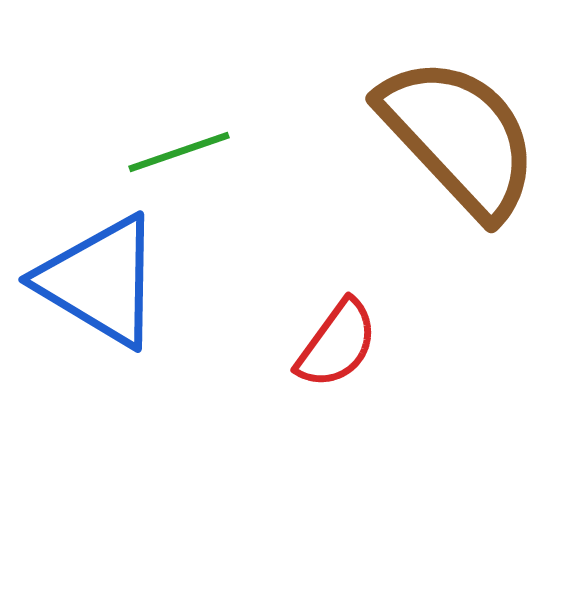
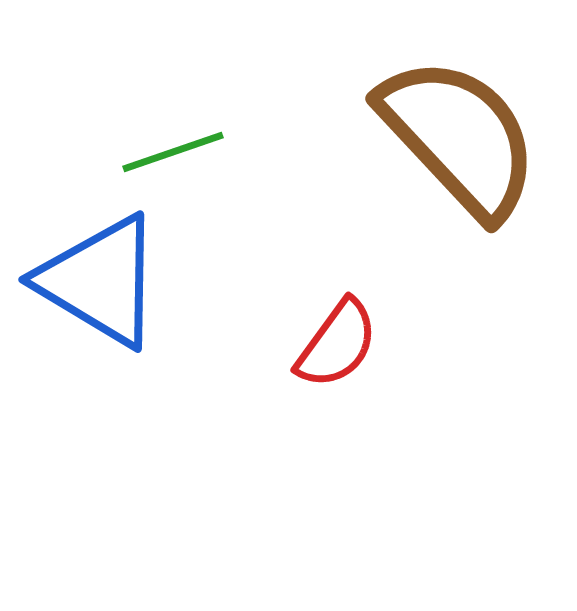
green line: moved 6 px left
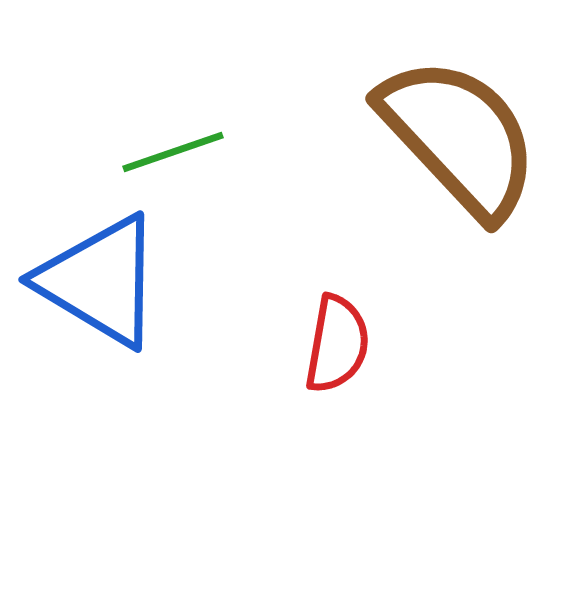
red semicircle: rotated 26 degrees counterclockwise
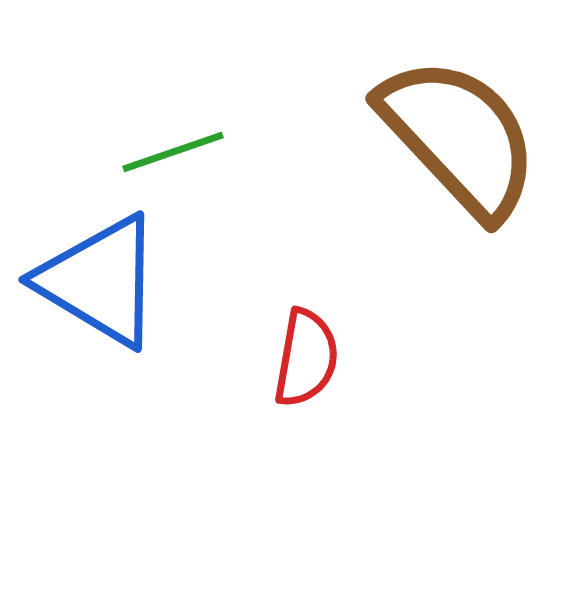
red semicircle: moved 31 px left, 14 px down
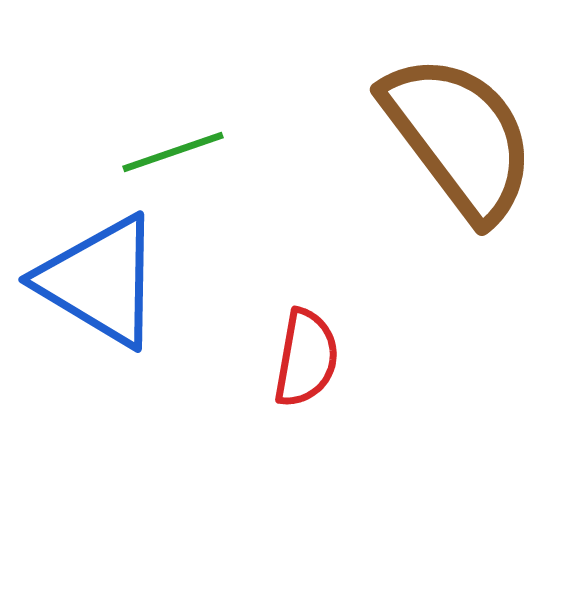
brown semicircle: rotated 6 degrees clockwise
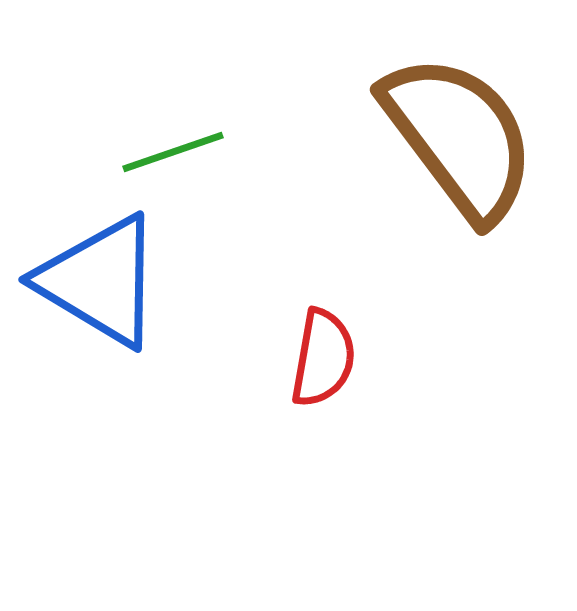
red semicircle: moved 17 px right
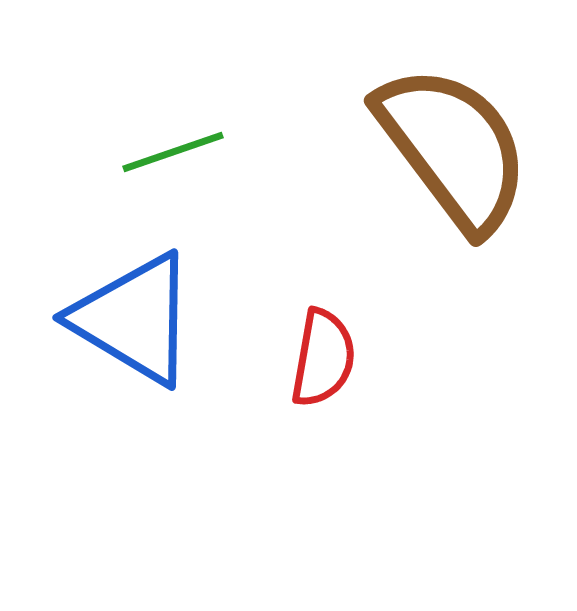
brown semicircle: moved 6 px left, 11 px down
blue triangle: moved 34 px right, 38 px down
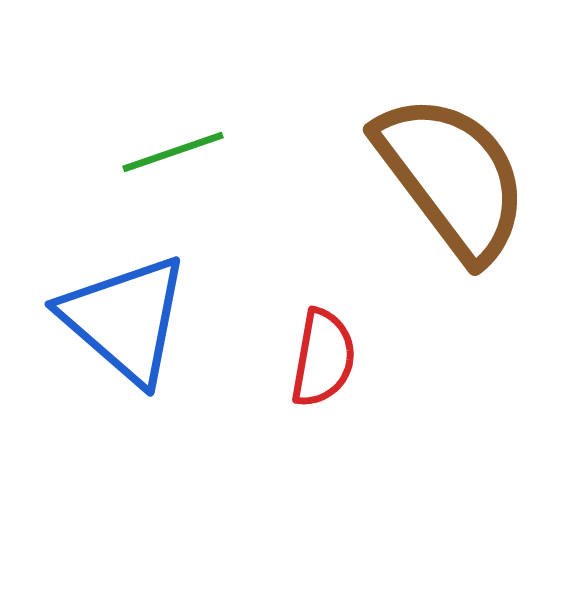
brown semicircle: moved 1 px left, 29 px down
blue triangle: moved 9 px left; rotated 10 degrees clockwise
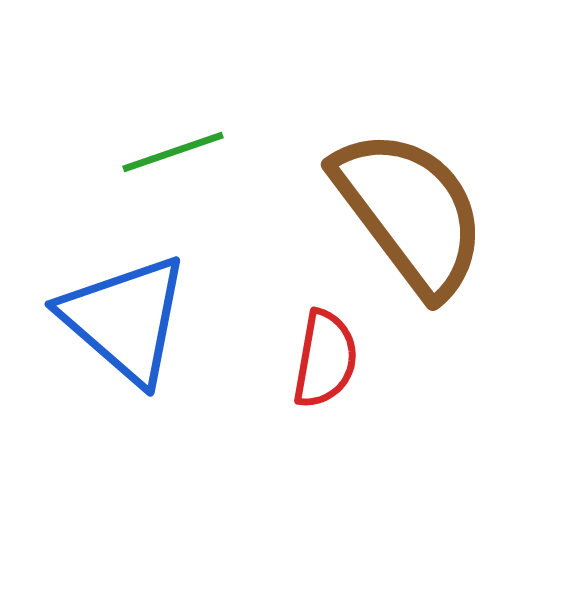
brown semicircle: moved 42 px left, 35 px down
red semicircle: moved 2 px right, 1 px down
